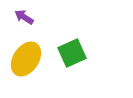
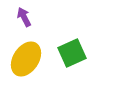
purple arrow: rotated 30 degrees clockwise
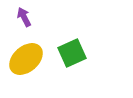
yellow ellipse: rotated 16 degrees clockwise
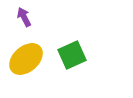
green square: moved 2 px down
